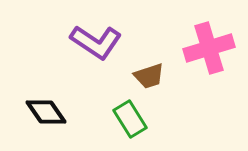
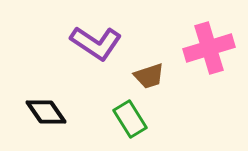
purple L-shape: moved 1 px down
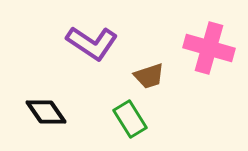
purple L-shape: moved 4 px left
pink cross: rotated 33 degrees clockwise
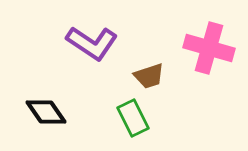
green rectangle: moved 3 px right, 1 px up; rotated 6 degrees clockwise
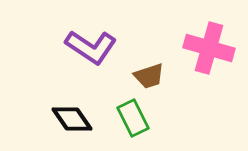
purple L-shape: moved 1 px left, 4 px down
black diamond: moved 26 px right, 7 px down
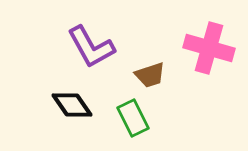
purple L-shape: rotated 27 degrees clockwise
brown trapezoid: moved 1 px right, 1 px up
black diamond: moved 14 px up
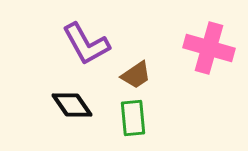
purple L-shape: moved 5 px left, 3 px up
brown trapezoid: moved 14 px left; rotated 16 degrees counterclockwise
green rectangle: rotated 21 degrees clockwise
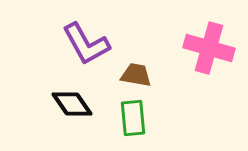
brown trapezoid: rotated 136 degrees counterclockwise
black diamond: moved 1 px up
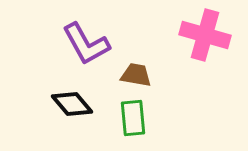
pink cross: moved 4 px left, 13 px up
black diamond: rotated 6 degrees counterclockwise
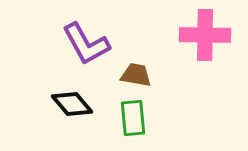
pink cross: rotated 15 degrees counterclockwise
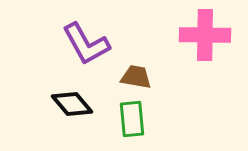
brown trapezoid: moved 2 px down
green rectangle: moved 1 px left, 1 px down
